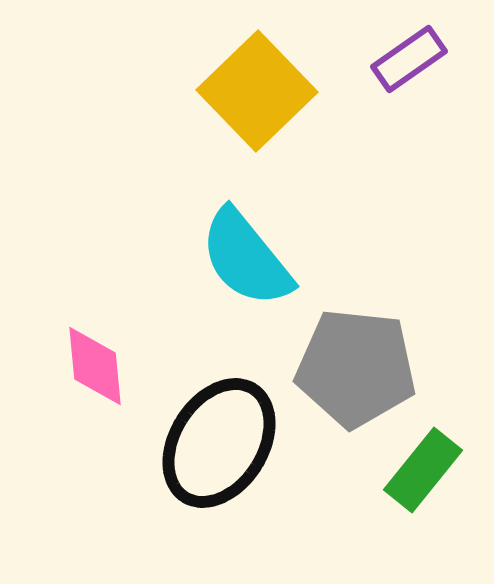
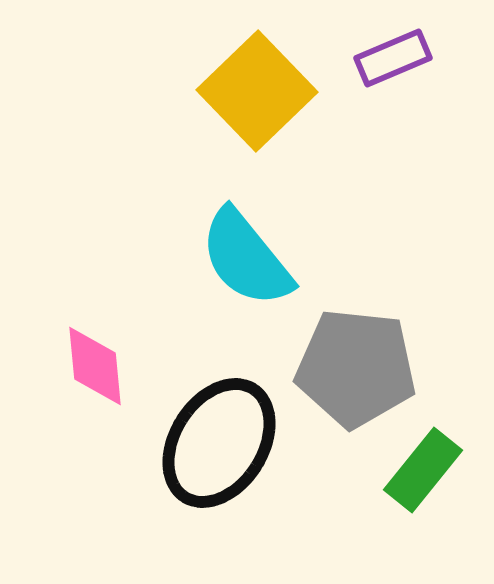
purple rectangle: moved 16 px left, 1 px up; rotated 12 degrees clockwise
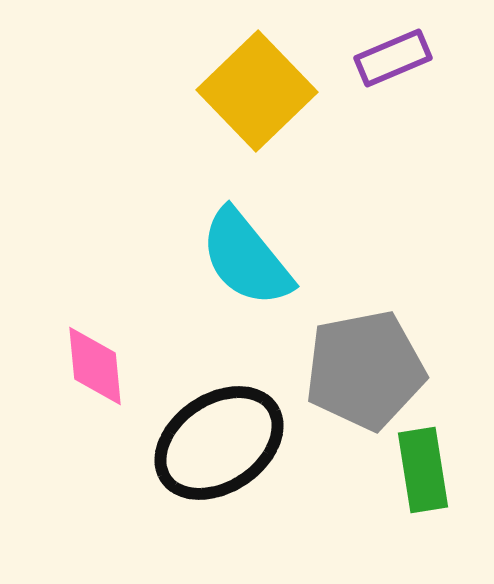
gray pentagon: moved 9 px right, 2 px down; rotated 17 degrees counterclockwise
black ellipse: rotated 24 degrees clockwise
green rectangle: rotated 48 degrees counterclockwise
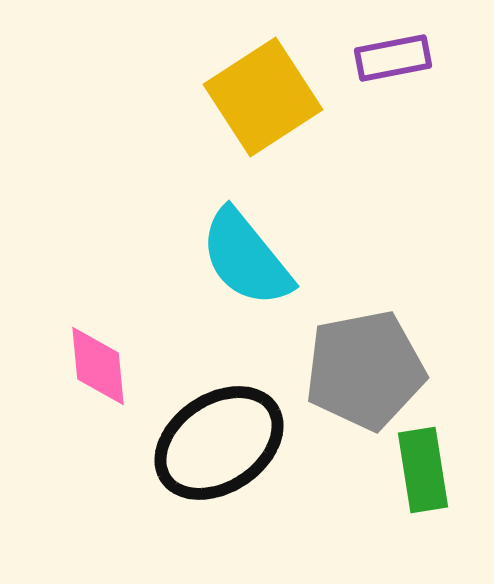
purple rectangle: rotated 12 degrees clockwise
yellow square: moved 6 px right, 6 px down; rotated 11 degrees clockwise
pink diamond: moved 3 px right
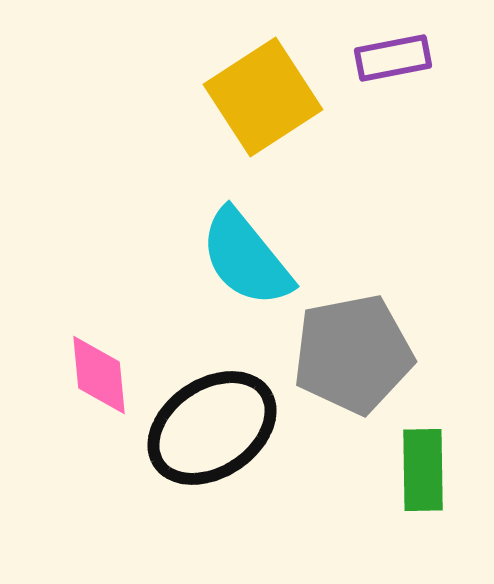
pink diamond: moved 1 px right, 9 px down
gray pentagon: moved 12 px left, 16 px up
black ellipse: moved 7 px left, 15 px up
green rectangle: rotated 8 degrees clockwise
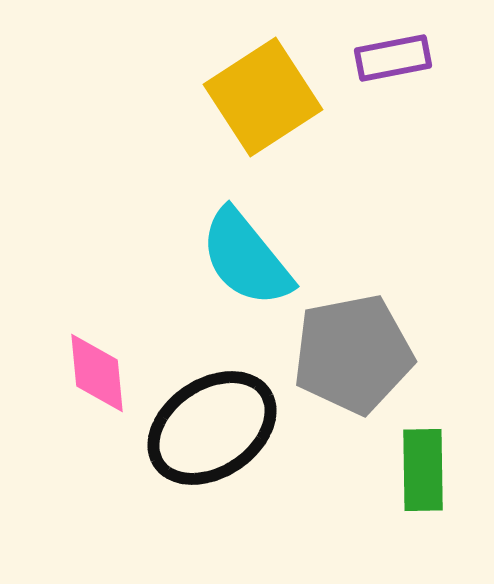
pink diamond: moved 2 px left, 2 px up
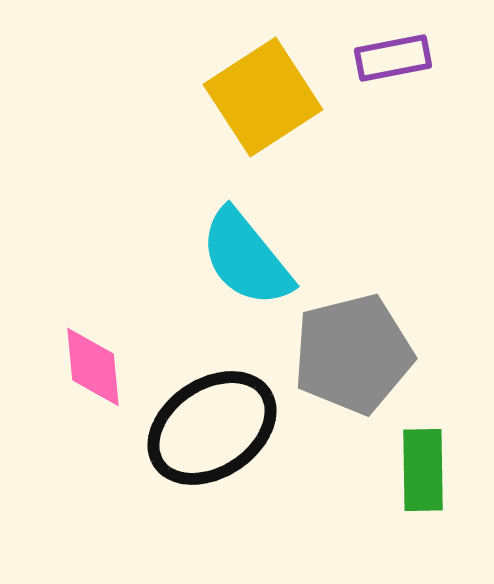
gray pentagon: rotated 3 degrees counterclockwise
pink diamond: moved 4 px left, 6 px up
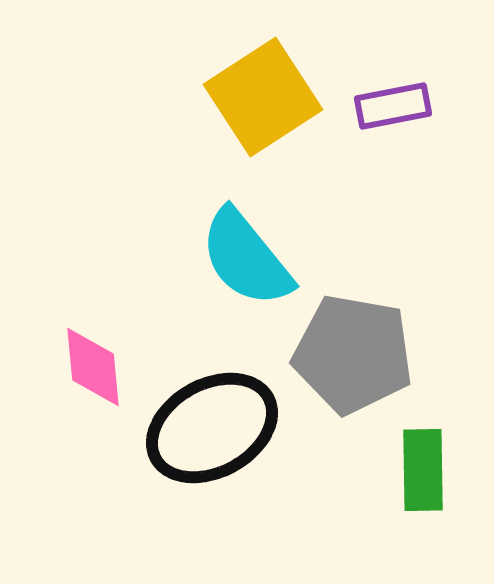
purple rectangle: moved 48 px down
gray pentagon: rotated 24 degrees clockwise
black ellipse: rotated 5 degrees clockwise
